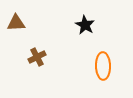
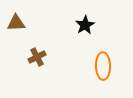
black star: rotated 12 degrees clockwise
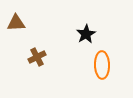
black star: moved 1 px right, 9 px down
orange ellipse: moved 1 px left, 1 px up
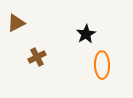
brown triangle: rotated 24 degrees counterclockwise
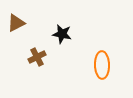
black star: moved 24 px left; rotated 30 degrees counterclockwise
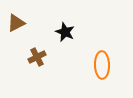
black star: moved 3 px right, 2 px up; rotated 12 degrees clockwise
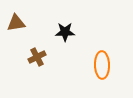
brown triangle: rotated 18 degrees clockwise
black star: rotated 24 degrees counterclockwise
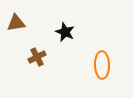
black star: rotated 24 degrees clockwise
